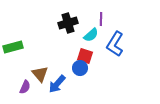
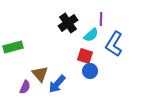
black cross: rotated 18 degrees counterclockwise
blue L-shape: moved 1 px left
blue circle: moved 10 px right, 3 px down
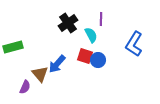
cyan semicircle: rotated 77 degrees counterclockwise
blue L-shape: moved 20 px right
blue circle: moved 8 px right, 11 px up
blue arrow: moved 20 px up
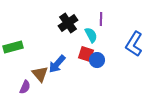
red square: moved 1 px right, 2 px up
blue circle: moved 1 px left
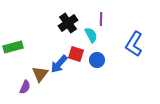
red square: moved 10 px left
blue arrow: moved 2 px right
brown triangle: rotated 18 degrees clockwise
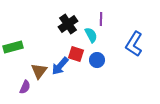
black cross: moved 1 px down
blue arrow: moved 1 px right, 2 px down
brown triangle: moved 1 px left, 3 px up
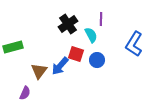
purple semicircle: moved 6 px down
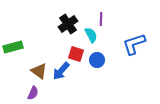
blue L-shape: rotated 40 degrees clockwise
blue arrow: moved 1 px right, 5 px down
brown triangle: rotated 30 degrees counterclockwise
purple semicircle: moved 8 px right
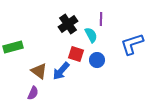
blue L-shape: moved 2 px left
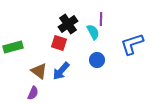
cyan semicircle: moved 2 px right, 3 px up
red square: moved 17 px left, 11 px up
